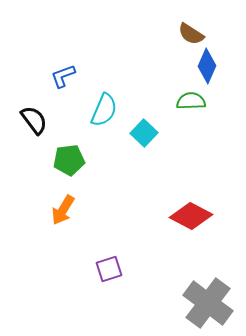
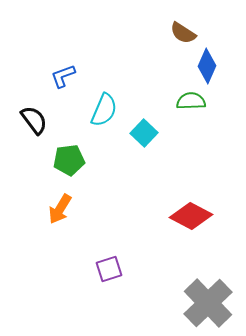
brown semicircle: moved 8 px left, 1 px up
orange arrow: moved 3 px left, 1 px up
gray cross: rotated 9 degrees clockwise
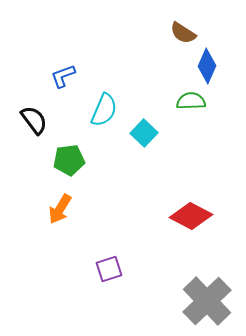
gray cross: moved 1 px left, 2 px up
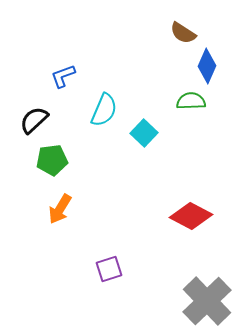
black semicircle: rotated 96 degrees counterclockwise
green pentagon: moved 17 px left
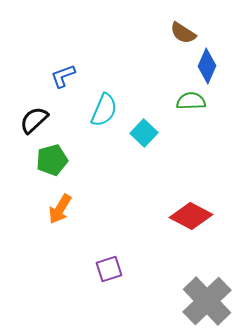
green pentagon: rotated 8 degrees counterclockwise
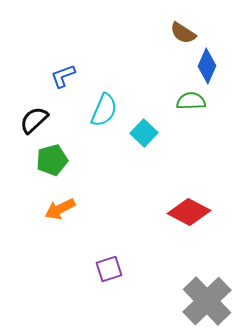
orange arrow: rotated 32 degrees clockwise
red diamond: moved 2 px left, 4 px up
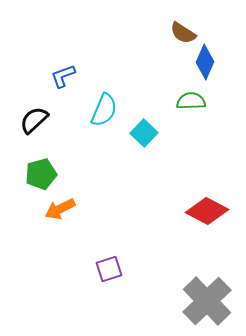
blue diamond: moved 2 px left, 4 px up
green pentagon: moved 11 px left, 14 px down
red diamond: moved 18 px right, 1 px up
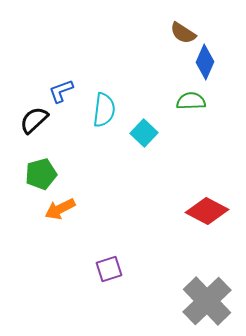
blue L-shape: moved 2 px left, 15 px down
cyan semicircle: rotated 16 degrees counterclockwise
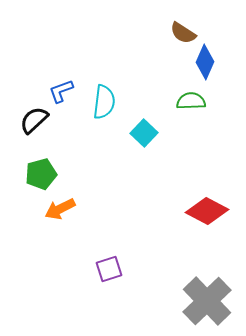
cyan semicircle: moved 8 px up
